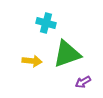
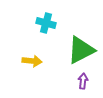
green triangle: moved 14 px right, 4 px up; rotated 8 degrees counterclockwise
purple arrow: moved 1 px up; rotated 126 degrees clockwise
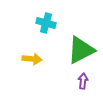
yellow arrow: moved 2 px up
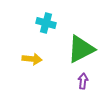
green triangle: moved 1 px up
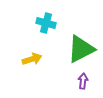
yellow arrow: rotated 24 degrees counterclockwise
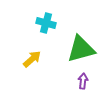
green triangle: rotated 12 degrees clockwise
yellow arrow: rotated 24 degrees counterclockwise
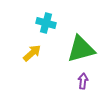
yellow arrow: moved 6 px up
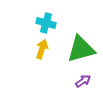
yellow arrow: moved 10 px right, 4 px up; rotated 30 degrees counterclockwise
purple arrow: rotated 49 degrees clockwise
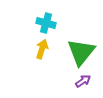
green triangle: moved 3 px down; rotated 36 degrees counterclockwise
